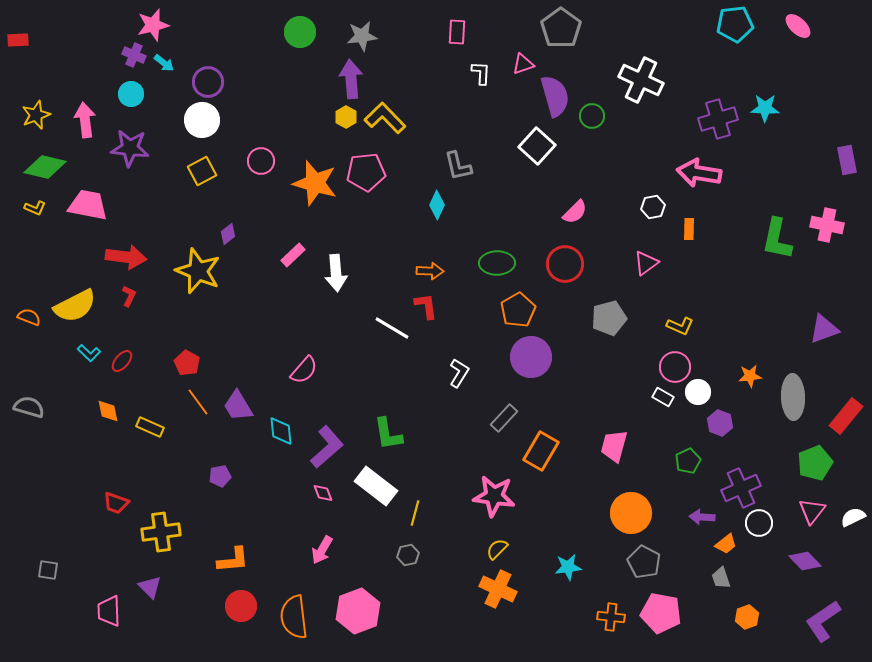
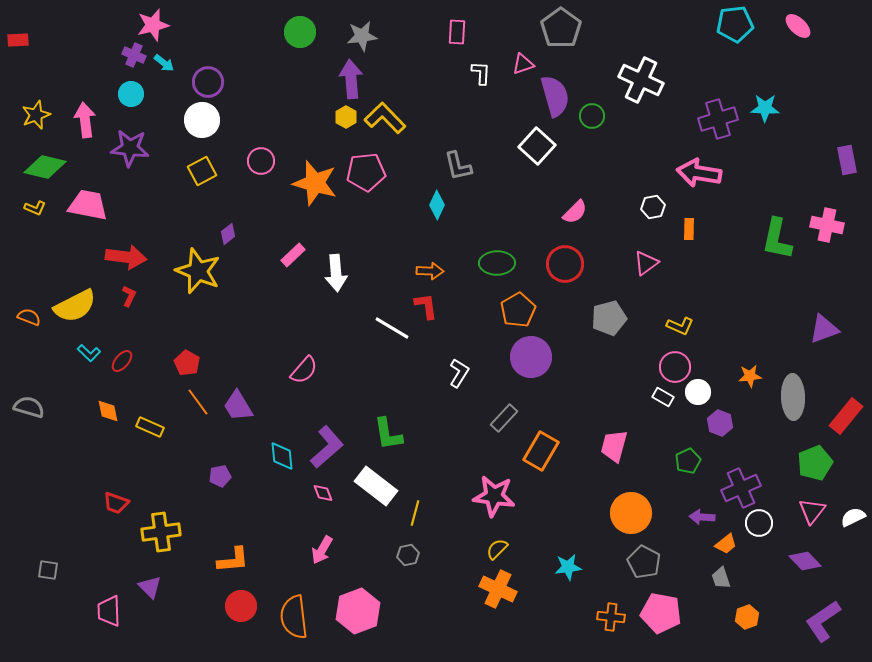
cyan diamond at (281, 431): moved 1 px right, 25 px down
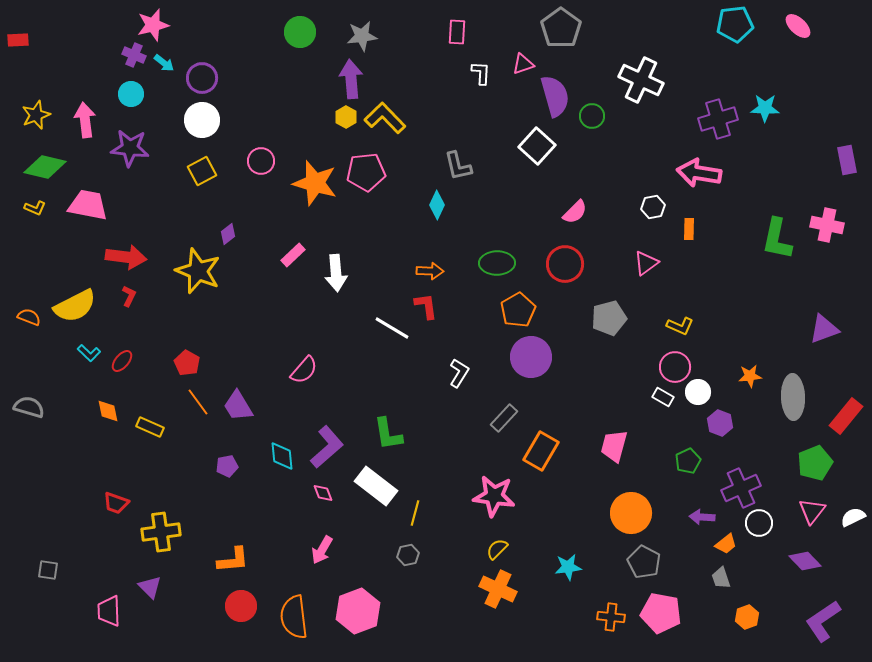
purple circle at (208, 82): moved 6 px left, 4 px up
purple pentagon at (220, 476): moved 7 px right, 10 px up
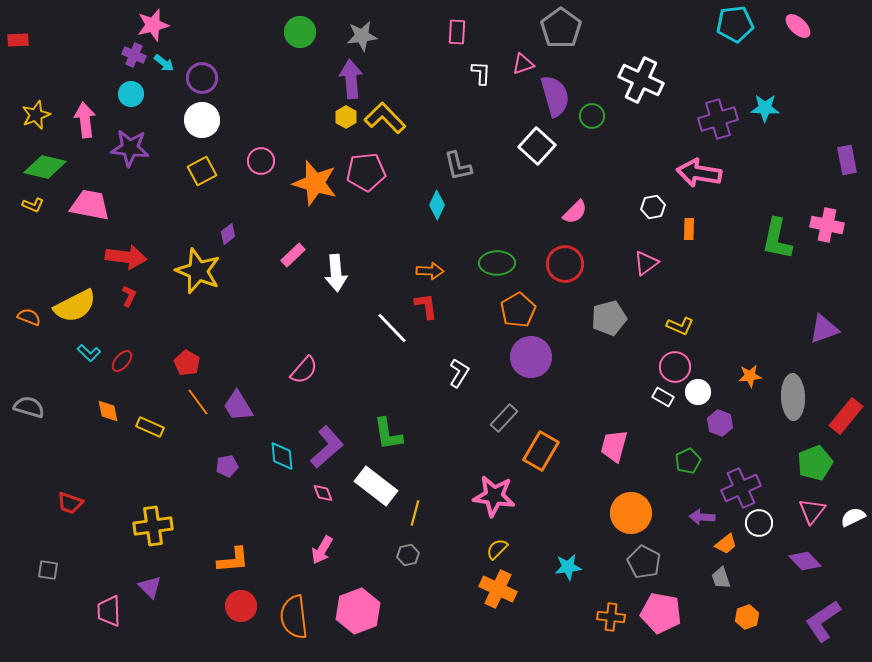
pink trapezoid at (88, 205): moved 2 px right
yellow L-shape at (35, 208): moved 2 px left, 3 px up
white line at (392, 328): rotated 15 degrees clockwise
red trapezoid at (116, 503): moved 46 px left
yellow cross at (161, 532): moved 8 px left, 6 px up
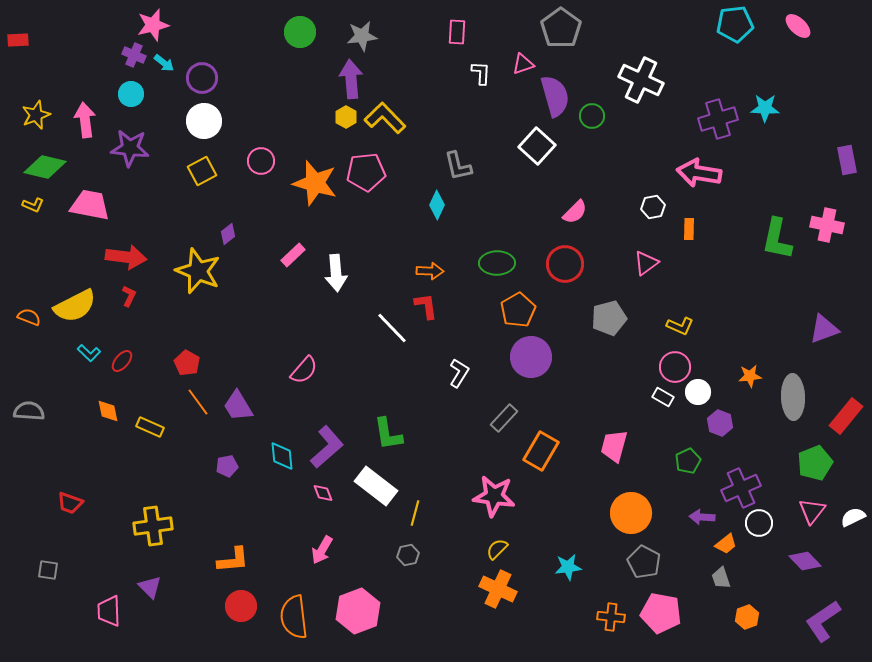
white circle at (202, 120): moved 2 px right, 1 px down
gray semicircle at (29, 407): moved 4 px down; rotated 12 degrees counterclockwise
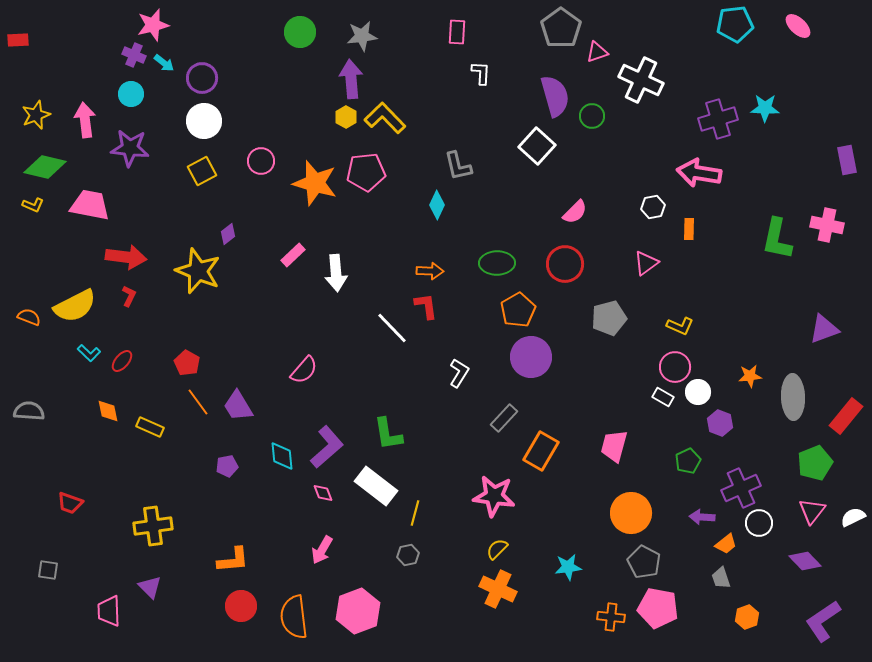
pink triangle at (523, 64): moved 74 px right, 12 px up
pink pentagon at (661, 613): moved 3 px left, 5 px up
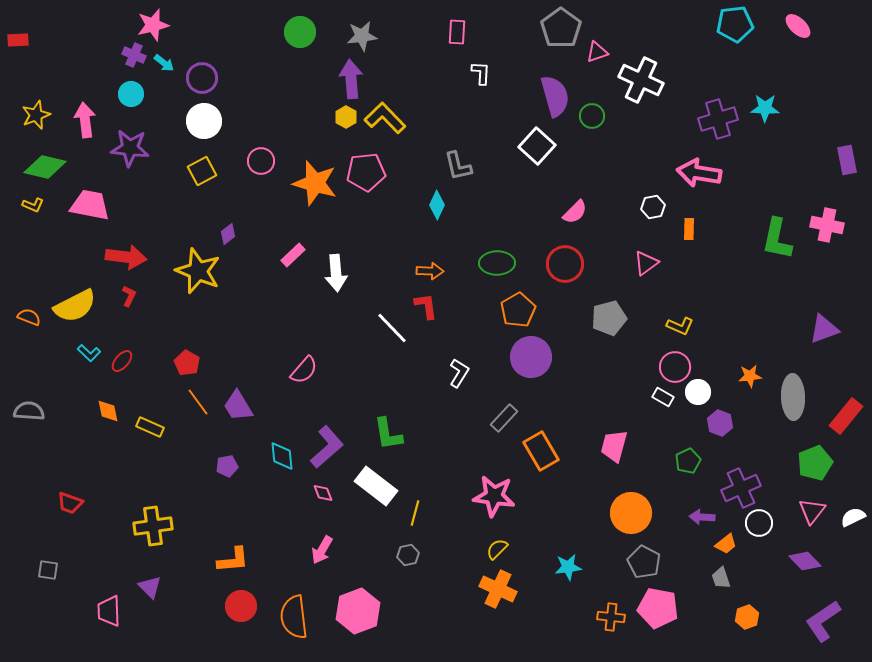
orange rectangle at (541, 451): rotated 60 degrees counterclockwise
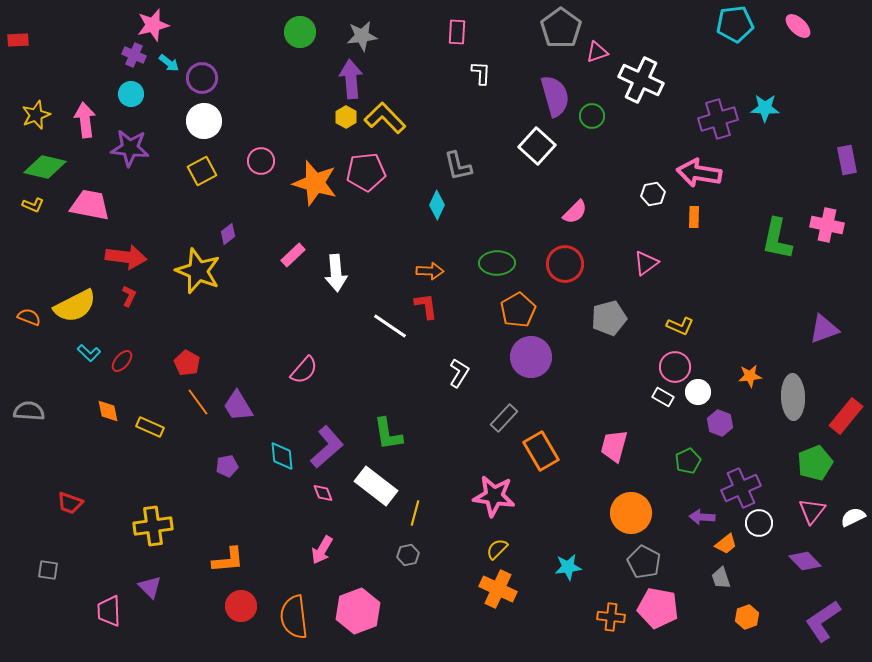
cyan arrow at (164, 63): moved 5 px right
white hexagon at (653, 207): moved 13 px up
orange rectangle at (689, 229): moved 5 px right, 12 px up
white line at (392, 328): moved 2 px left, 2 px up; rotated 12 degrees counterclockwise
orange L-shape at (233, 560): moved 5 px left
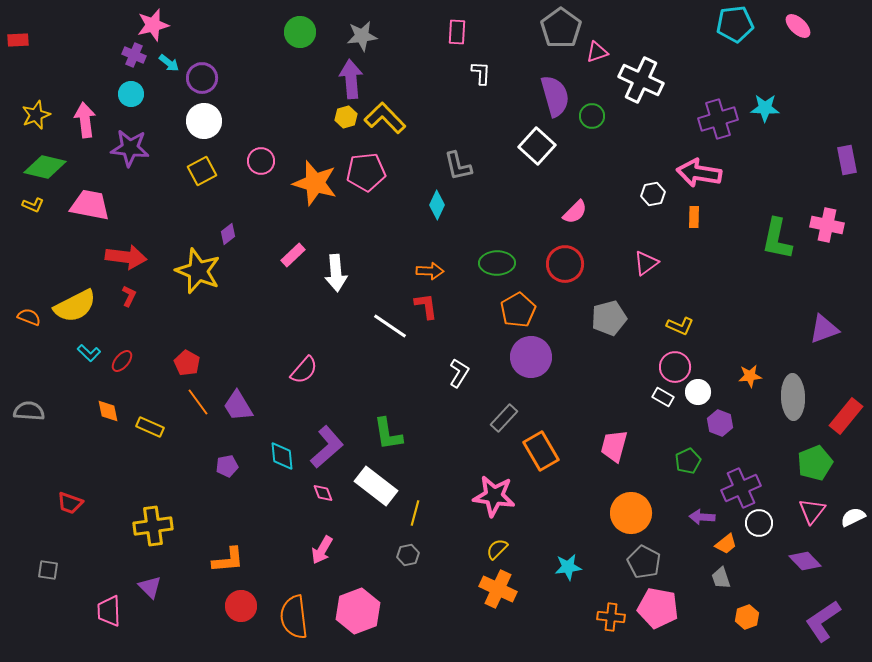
yellow hexagon at (346, 117): rotated 15 degrees clockwise
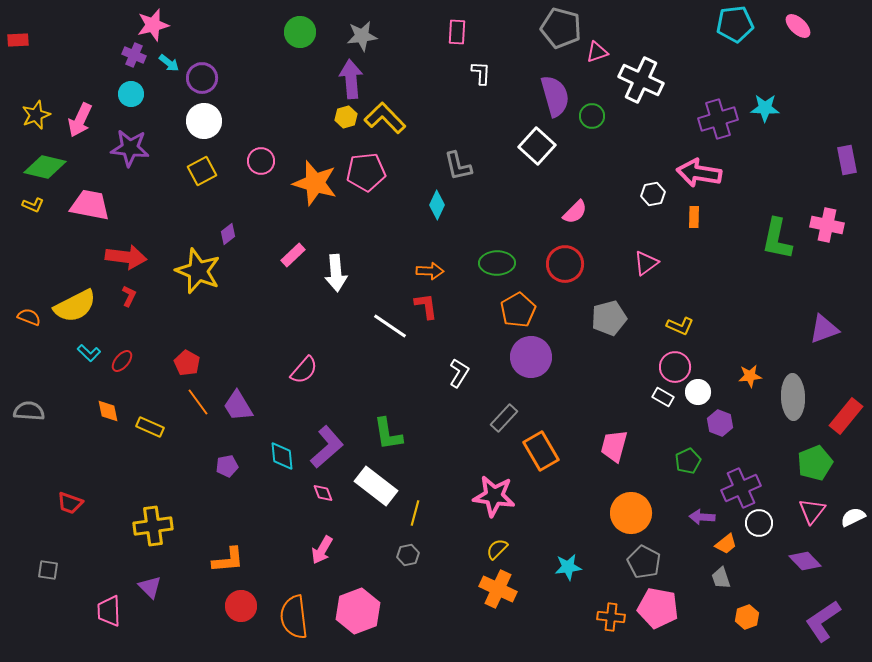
gray pentagon at (561, 28): rotated 21 degrees counterclockwise
pink arrow at (85, 120): moved 5 px left; rotated 148 degrees counterclockwise
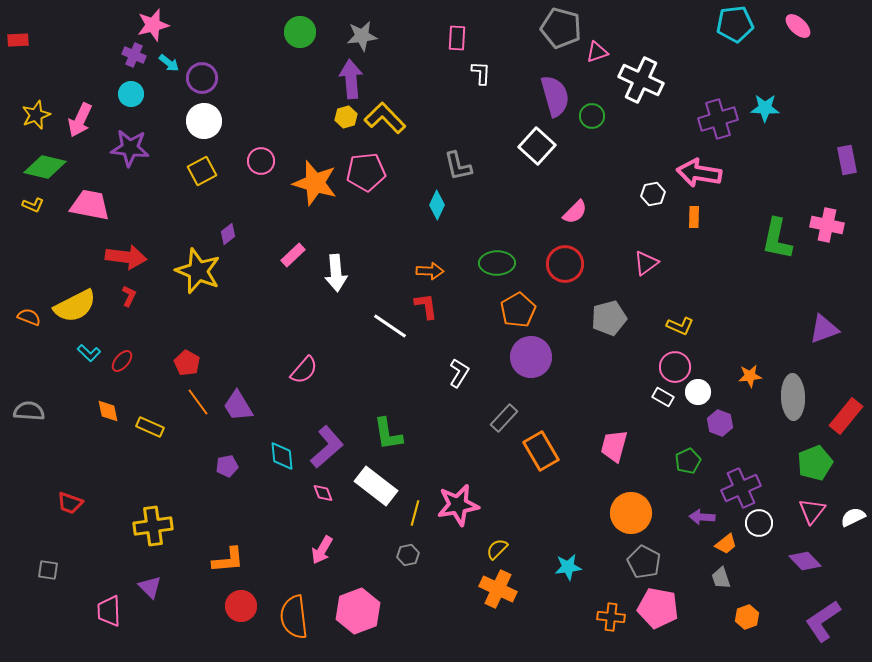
pink rectangle at (457, 32): moved 6 px down
pink star at (494, 496): moved 36 px left, 9 px down; rotated 18 degrees counterclockwise
